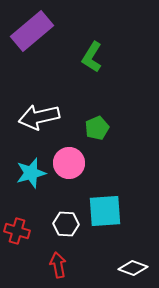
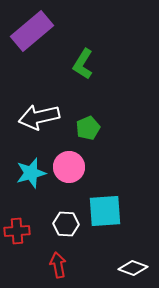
green L-shape: moved 9 px left, 7 px down
green pentagon: moved 9 px left
pink circle: moved 4 px down
red cross: rotated 20 degrees counterclockwise
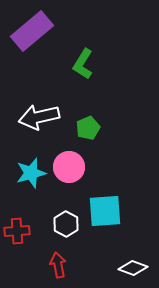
white hexagon: rotated 25 degrees clockwise
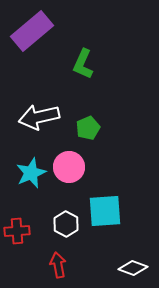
green L-shape: rotated 8 degrees counterclockwise
cyan star: rotated 8 degrees counterclockwise
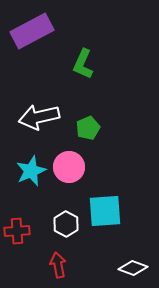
purple rectangle: rotated 12 degrees clockwise
cyan star: moved 2 px up
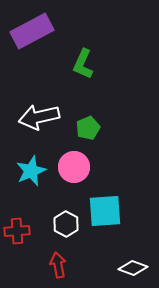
pink circle: moved 5 px right
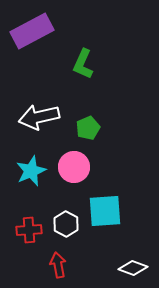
red cross: moved 12 px right, 1 px up
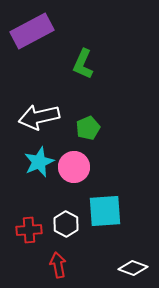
cyan star: moved 8 px right, 9 px up
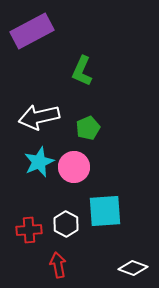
green L-shape: moved 1 px left, 7 px down
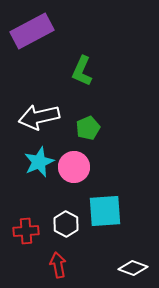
red cross: moved 3 px left, 1 px down
